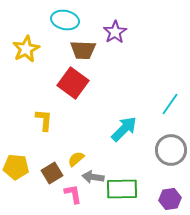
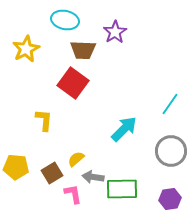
gray circle: moved 1 px down
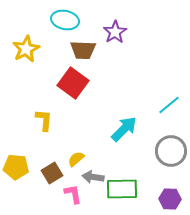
cyan line: moved 1 px left, 1 px down; rotated 15 degrees clockwise
purple hexagon: rotated 10 degrees clockwise
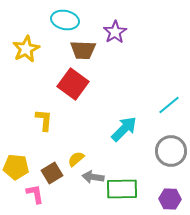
red square: moved 1 px down
pink L-shape: moved 38 px left
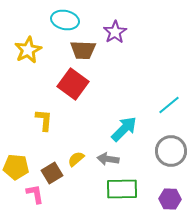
yellow star: moved 2 px right, 1 px down
gray arrow: moved 15 px right, 18 px up
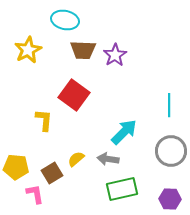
purple star: moved 23 px down
red square: moved 1 px right, 11 px down
cyan line: rotated 50 degrees counterclockwise
cyan arrow: moved 3 px down
green rectangle: rotated 12 degrees counterclockwise
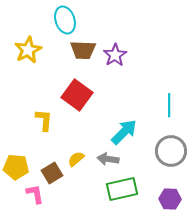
cyan ellipse: rotated 60 degrees clockwise
red square: moved 3 px right
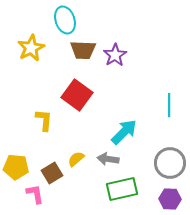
yellow star: moved 3 px right, 2 px up
gray circle: moved 1 px left, 12 px down
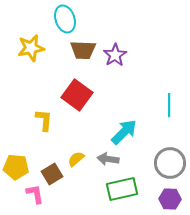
cyan ellipse: moved 1 px up
yellow star: rotated 16 degrees clockwise
brown square: moved 1 px down
